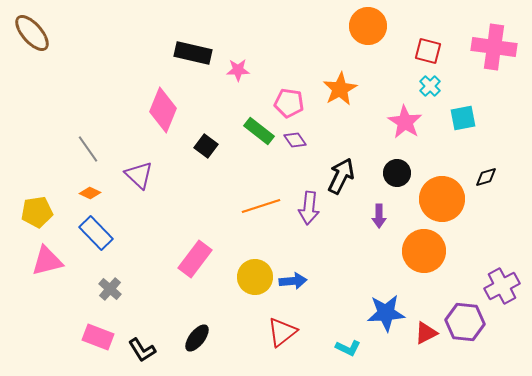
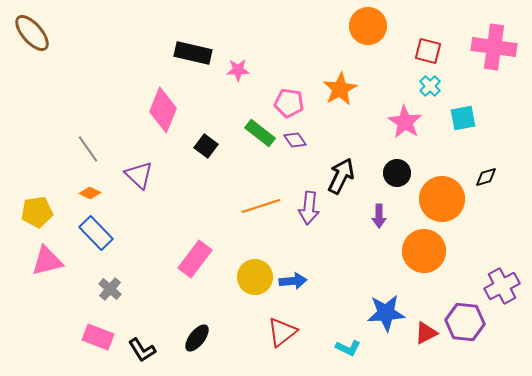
green rectangle at (259, 131): moved 1 px right, 2 px down
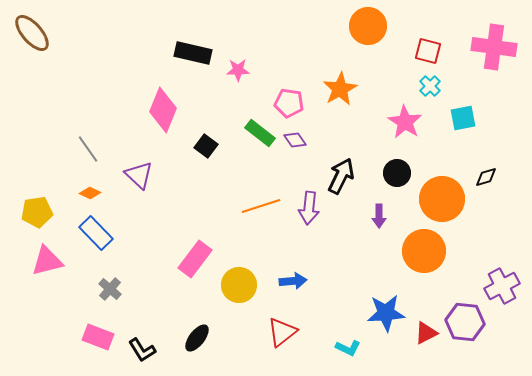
yellow circle at (255, 277): moved 16 px left, 8 px down
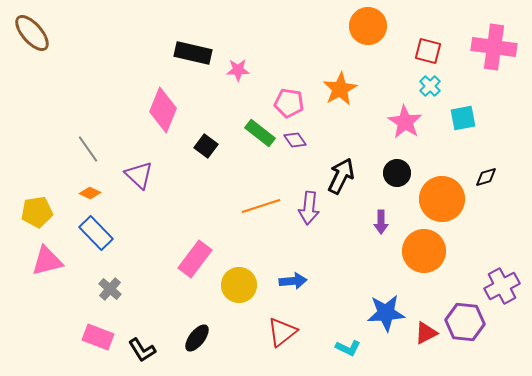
purple arrow at (379, 216): moved 2 px right, 6 px down
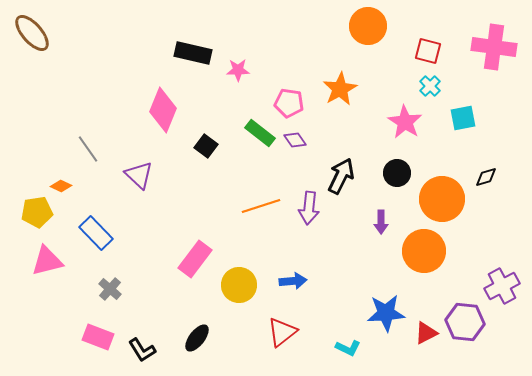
orange diamond at (90, 193): moved 29 px left, 7 px up
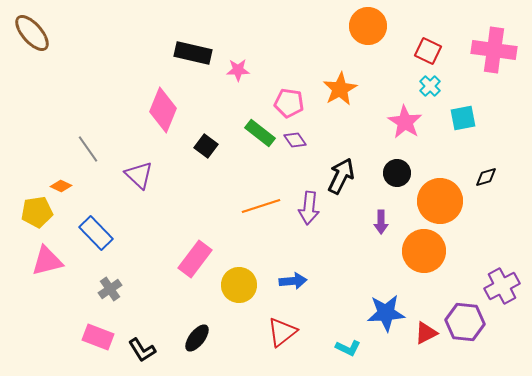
pink cross at (494, 47): moved 3 px down
red square at (428, 51): rotated 12 degrees clockwise
orange circle at (442, 199): moved 2 px left, 2 px down
gray cross at (110, 289): rotated 15 degrees clockwise
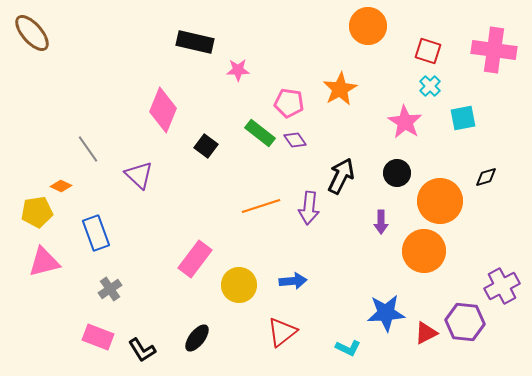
red square at (428, 51): rotated 8 degrees counterclockwise
black rectangle at (193, 53): moved 2 px right, 11 px up
blue rectangle at (96, 233): rotated 24 degrees clockwise
pink triangle at (47, 261): moved 3 px left, 1 px down
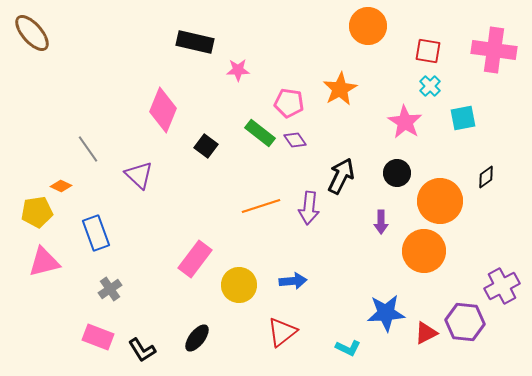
red square at (428, 51): rotated 8 degrees counterclockwise
black diamond at (486, 177): rotated 20 degrees counterclockwise
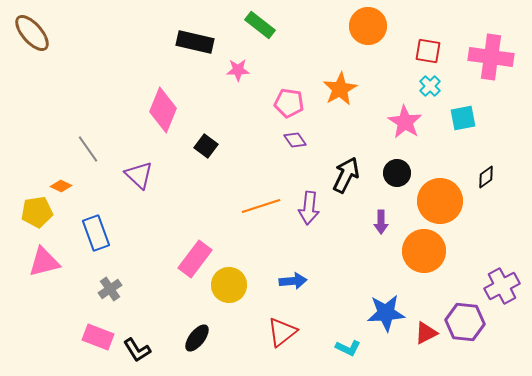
pink cross at (494, 50): moved 3 px left, 7 px down
green rectangle at (260, 133): moved 108 px up
black arrow at (341, 176): moved 5 px right, 1 px up
yellow circle at (239, 285): moved 10 px left
black L-shape at (142, 350): moved 5 px left
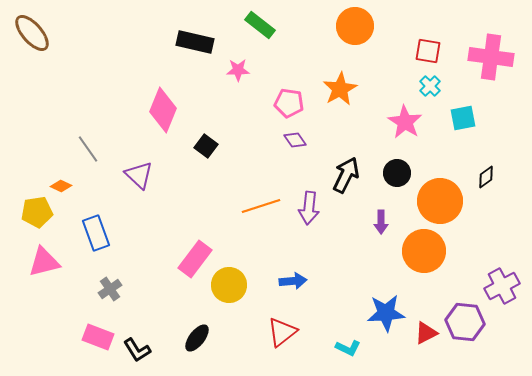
orange circle at (368, 26): moved 13 px left
